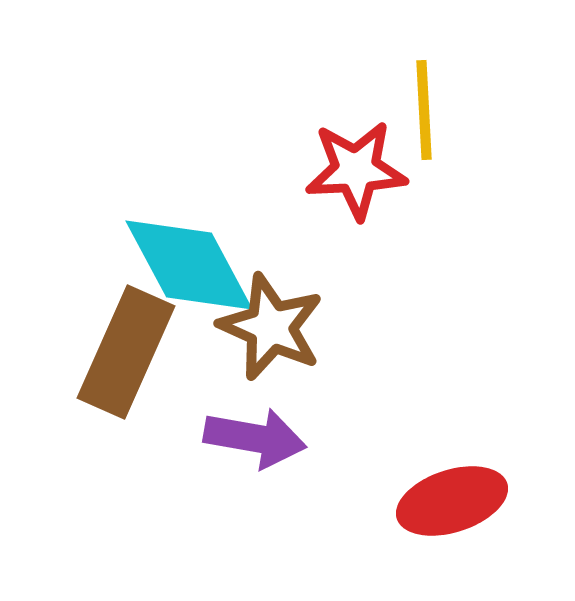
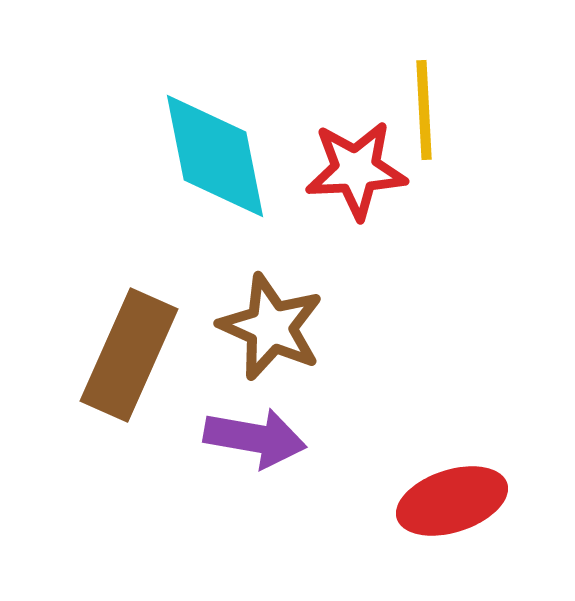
cyan diamond: moved 26 px right, 109 px up; rotated 17 degrees clockwise
brown rectangle: moved 3 px right, 3 px down
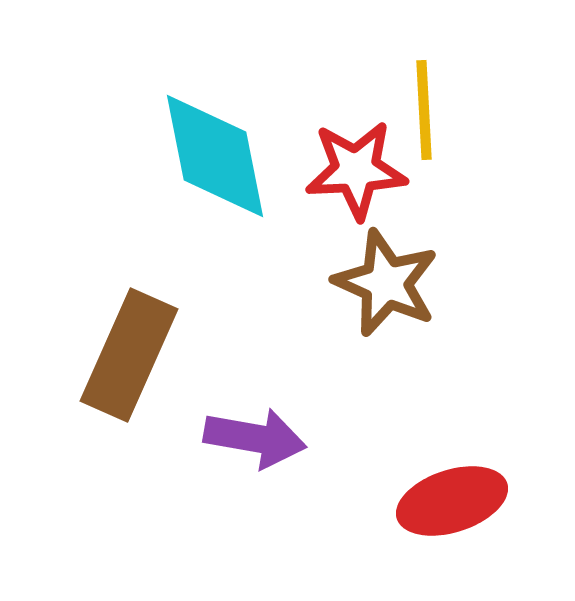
brown star: moved 115 px right, 44 px up
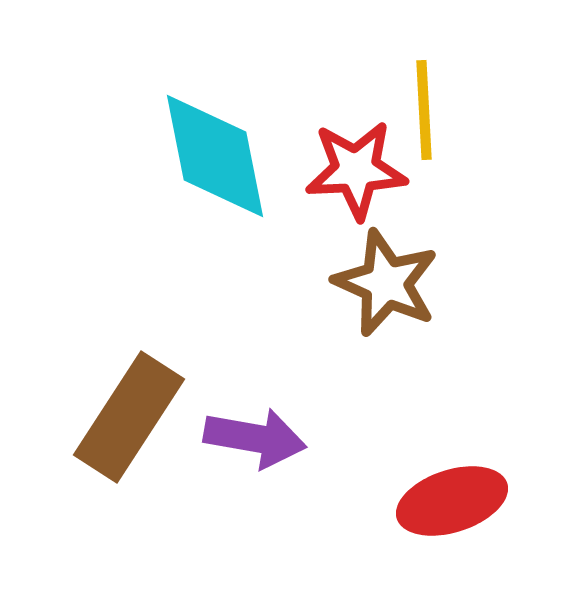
brown rectangle: moved 62 px down; rotated 9 degrees clockwise
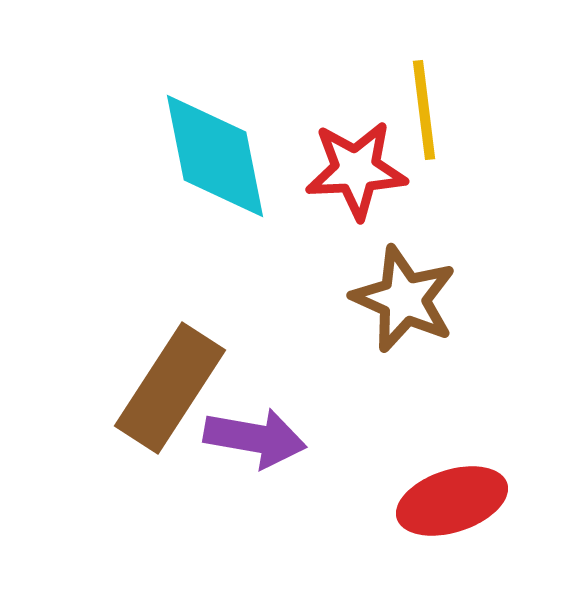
yellow line: rotated 4 degrees counterclockwise
brown star: moved 18 px right, 16 px down
brown rectangle: moved 41 px right, 29 px up
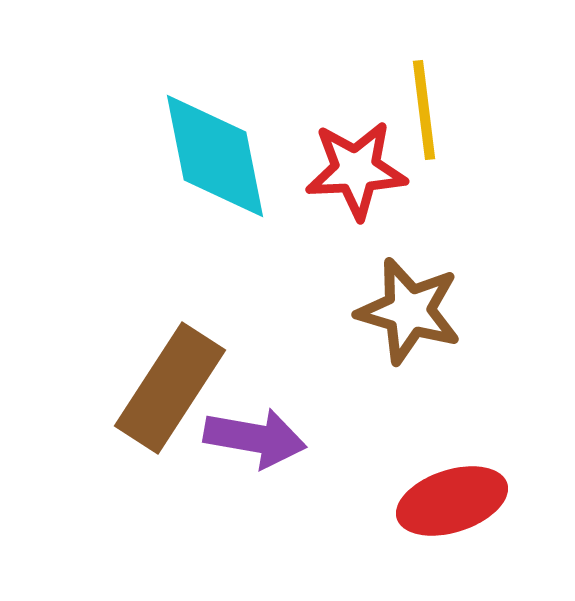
brown star: moved 5 px right, 12 px down; rotated 8 degrees counterclockwise
